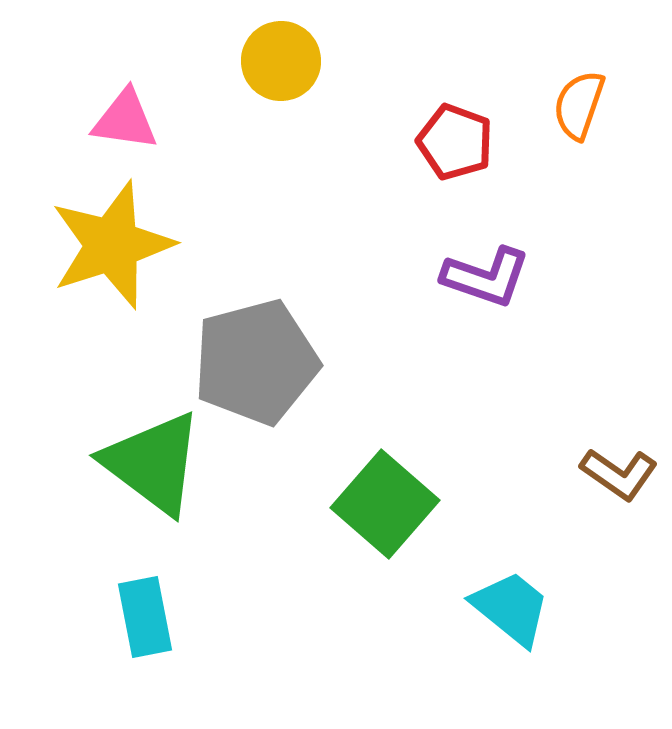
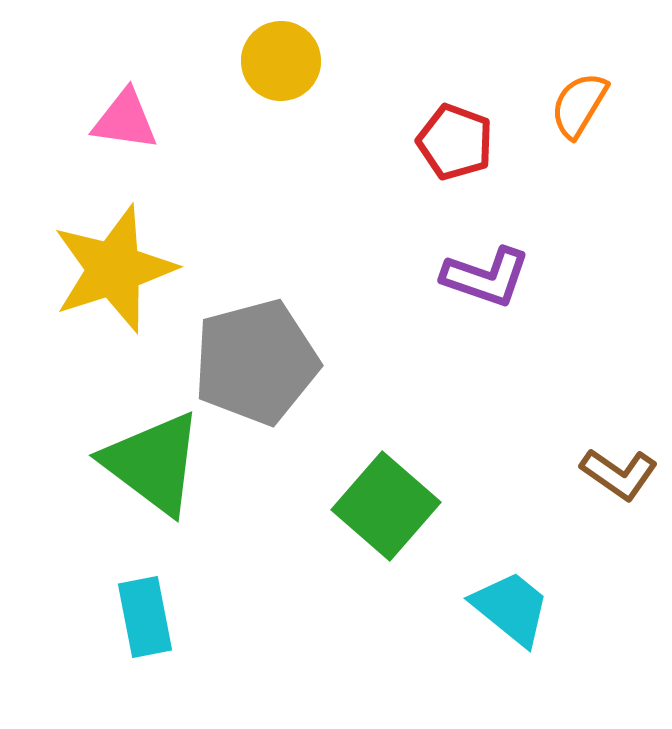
orange semicircle: rotated 12 degrees clockwise
yellow star: moved 2 px right, 24 px down
green square: moved 1 px right, 2 px down
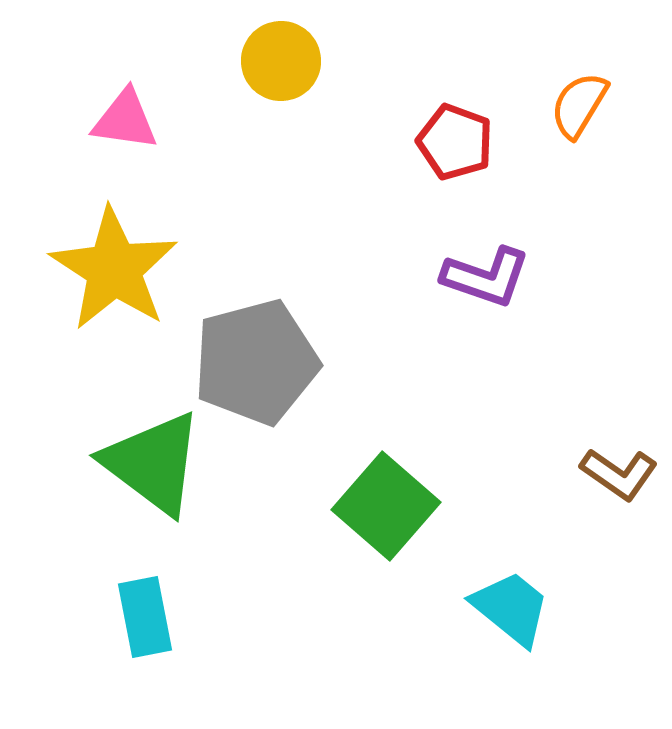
yellow star: rotated 21 degrees counterclockwise
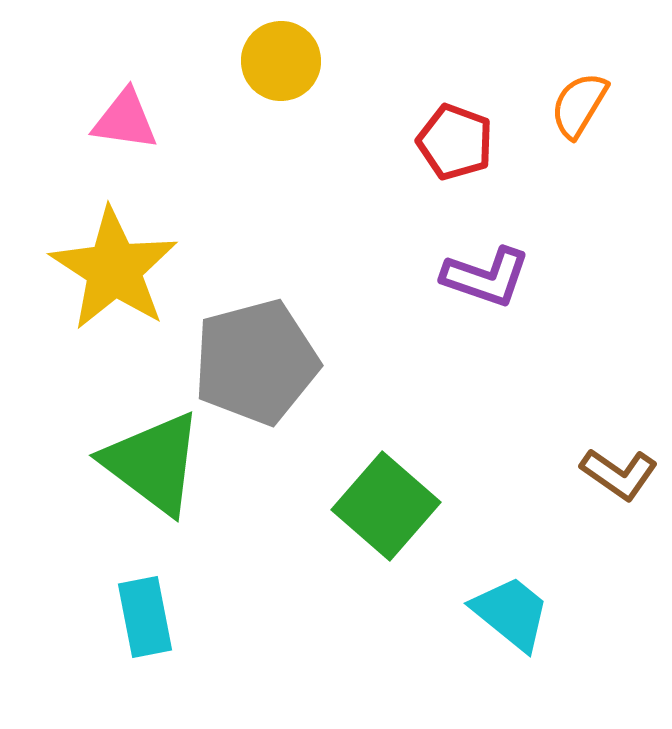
cyan trapezoid: moved 5 px down
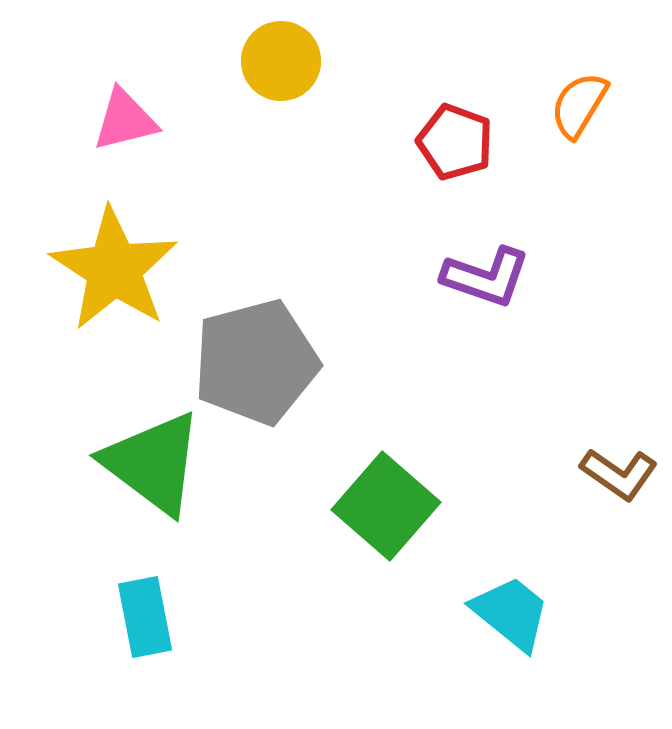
pink triangle: rotated 22 degrees counterclockwise
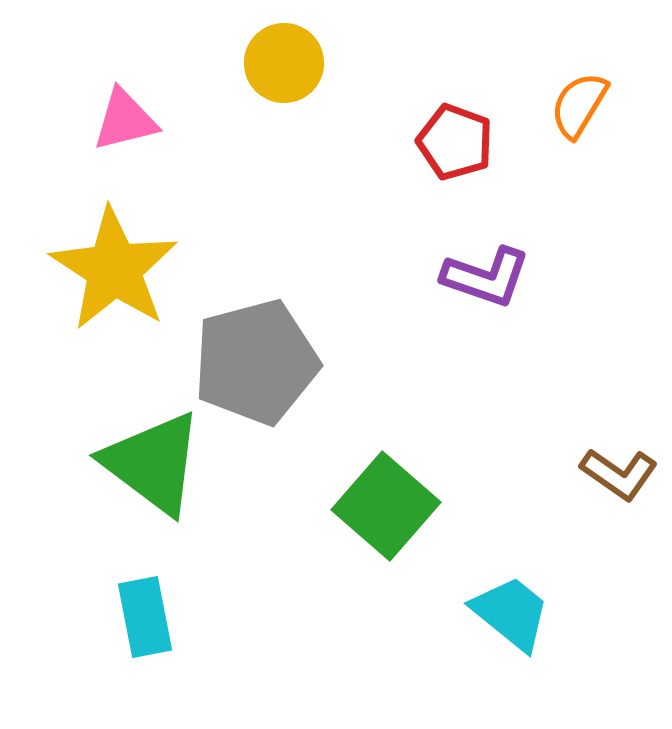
yellow circle: moved 3 px right, 2 px down
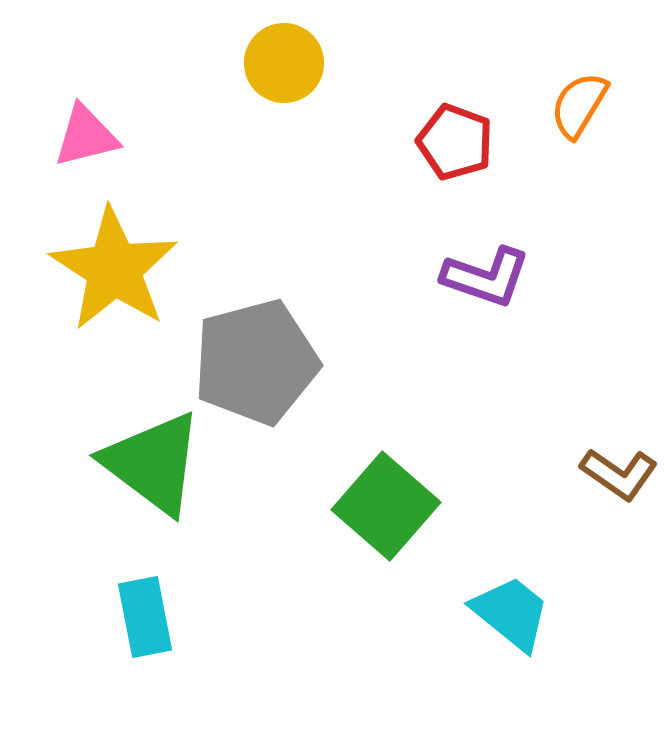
pink triangle: moved 39 px left, 16 px down
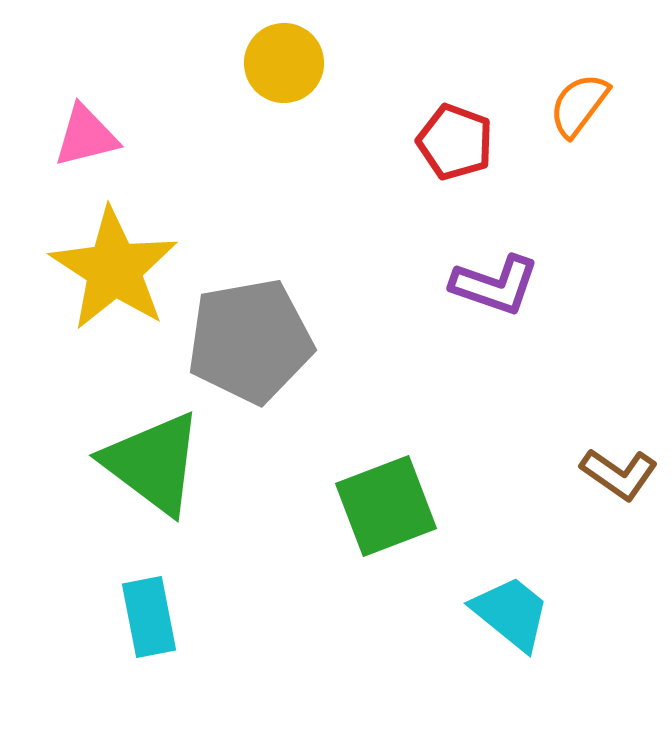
orange semicircle: rotated 6 degrees clockwise
purple L-shape: moved 9 px right, 8 px down
gray pentagon: moved 6 px left, 21 px up; rotated 5 degrees clockwise
green square: rotated 28 degrees clockwise
cyan rectangle: moved 4 px right
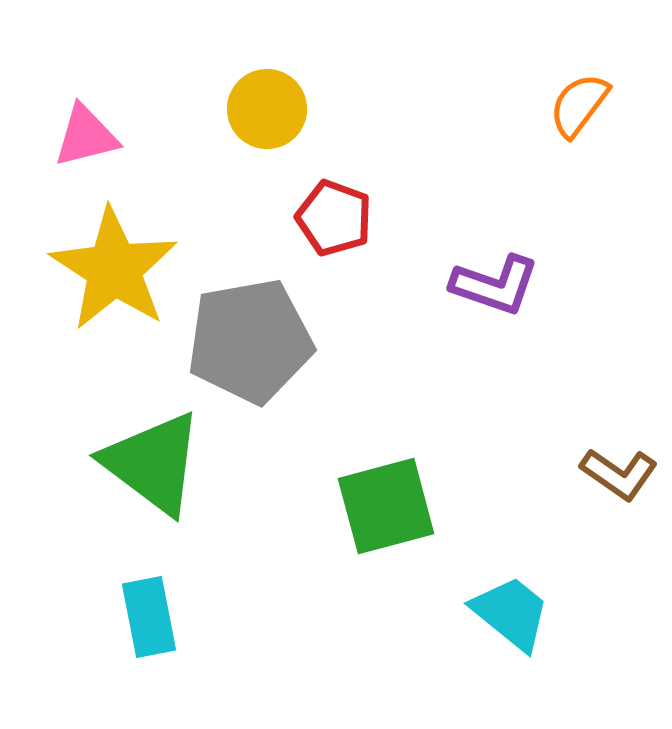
yellow circle: moved 17 px left, 46 px down
red pentagon: moved 121 px left, 76 px down
green square: rotated 6 degrees clockwise
